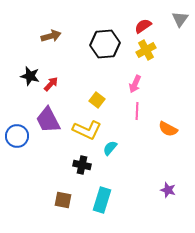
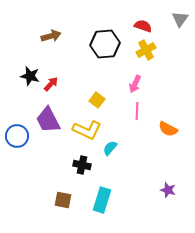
red semicircle: rotated 54 degrees clockwise
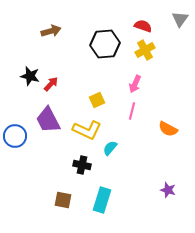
brown arrow: moved 5 px up
yellow cross: moved 1 px left
yellow square: rotated 28 degrees clockwise
pink line: moved 5 px left; rotated 12 degrees clockwise
blue circle: moved 2 px left
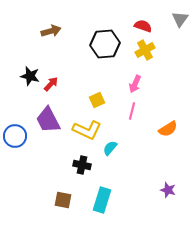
orange semicircle: rotated 60 degrees counterclockwise
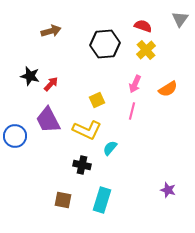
yellow cross: moved 1 px right; rotated 12 degrees counterclockwise
orange semicircle: moved 40 px up
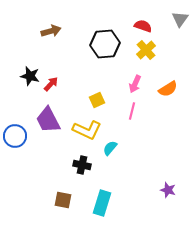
cyan rectangle: moved 3 px down
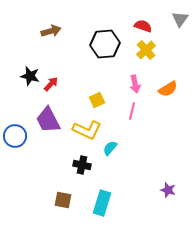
pink arrow: rotated 36 degrees counterclockwise
